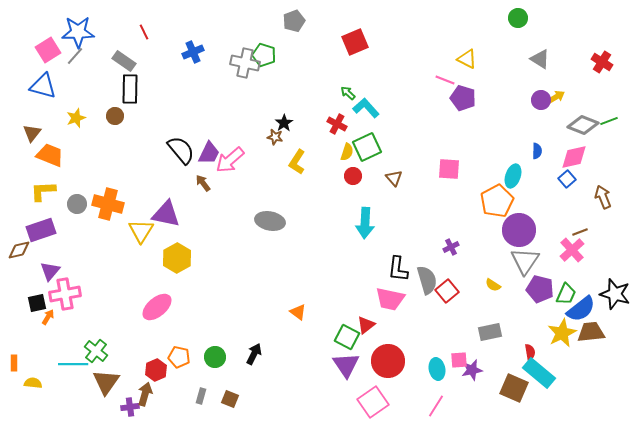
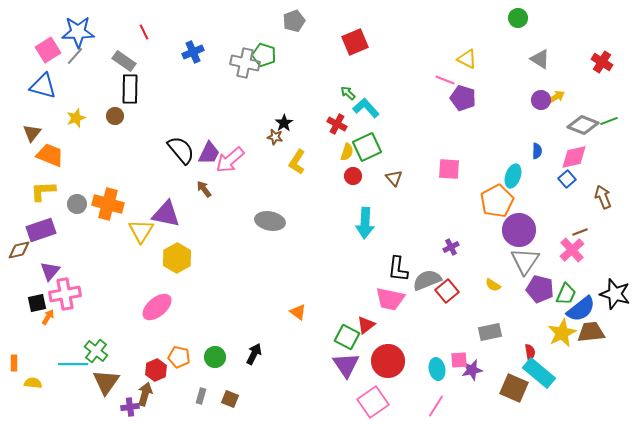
brown arrow at (203, 183): moved 1 px right, 6 px down
gray semicircle at (427, 280): rotated 96 degrees counterclockwise
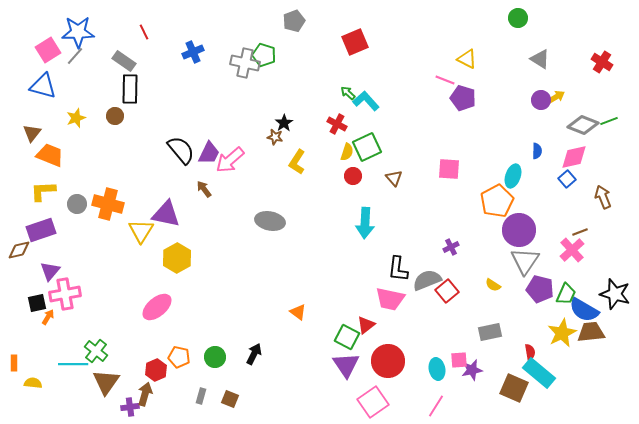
cyan L-shape at (366, 108): moved 7 px up
blue semicircle at (581, 309): moved 3 px right, 1 px down; rotated 68 degrees clockwise
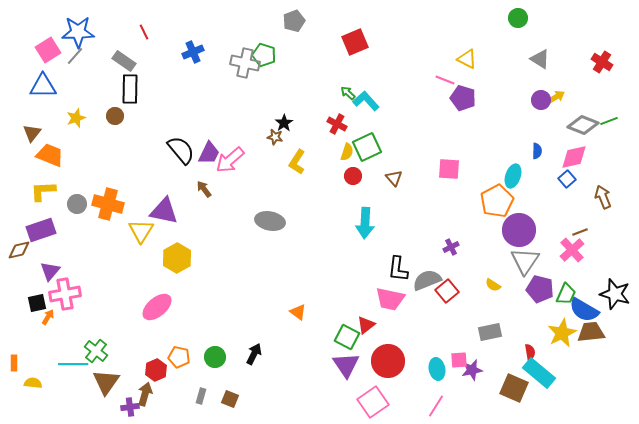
blue triangle at (43, 86): rotated 16 degrees counterclockwise
purple triangle at (166, 214): moved 2 px left, 3 px up
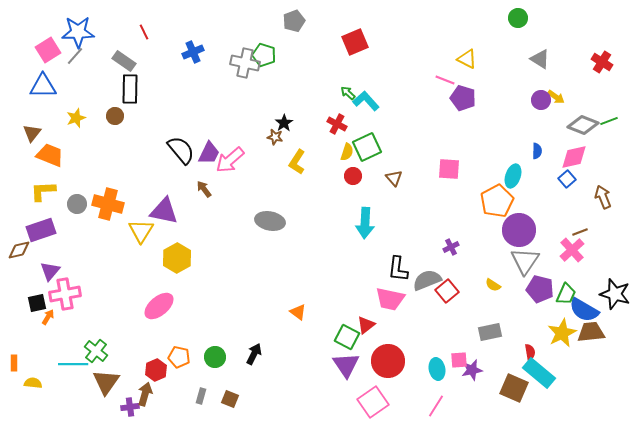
yellow arrow at (556, 97): rotated 66 degrees clockwise
pink ellipse at (157, 307): moved 2 px right, 1 px up
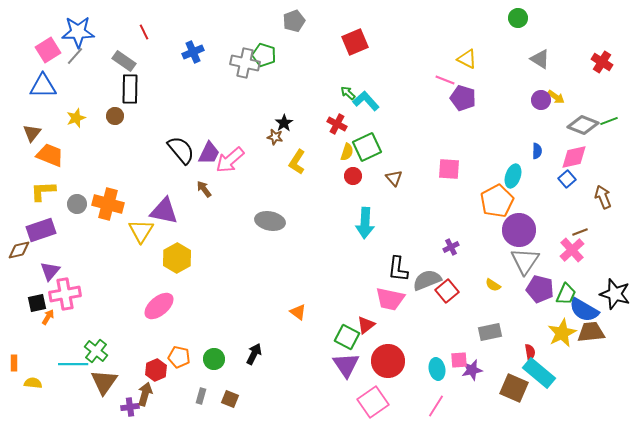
green circle at (215, 357): moved 1 px left, 2 px down
brown triangle at (106, 382): moved 2 px left
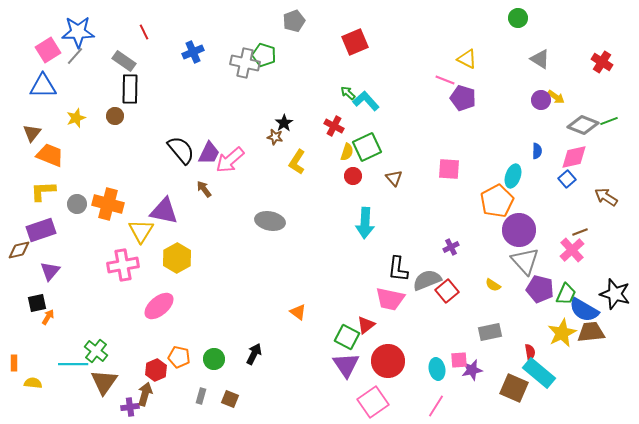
red cross at (337, 124): moved 3 px left, 2 px down
brown arrow at (603, 197): moved 3 px right; rotated 35 degrees counterclockwise
gray triangle at (525, 261): rotated 16 degrees counterclockwise
pink cross at (65, 294): moved 58 px right, 29 px up
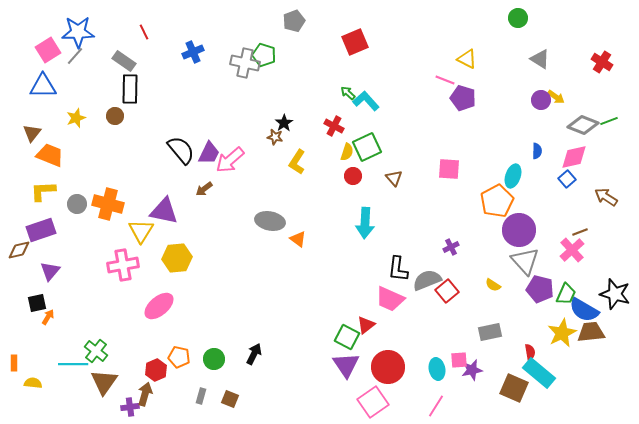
brown arrow at (204, 189): rotated 90 degrees counterclockwise
yellow hexagon at (177, 258): rotated 24 degrees clockwise
pink trapezoid at (390, 299): rotated 12 degrees clockwise
orange triangle at (298, 312): moved 73 px up
red circle at (388, 361): moved 6 px down
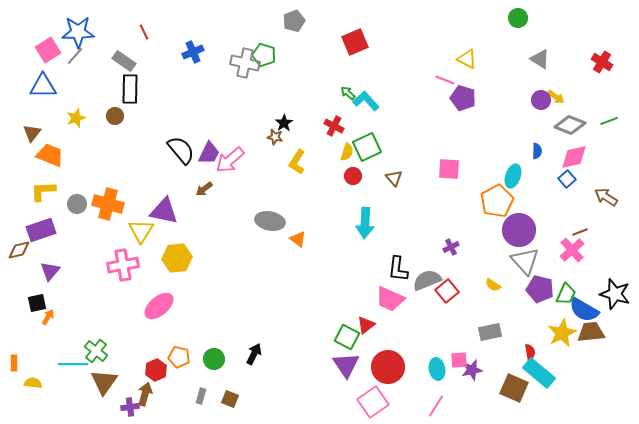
gray diamond at (583, 125): moved 13 px left
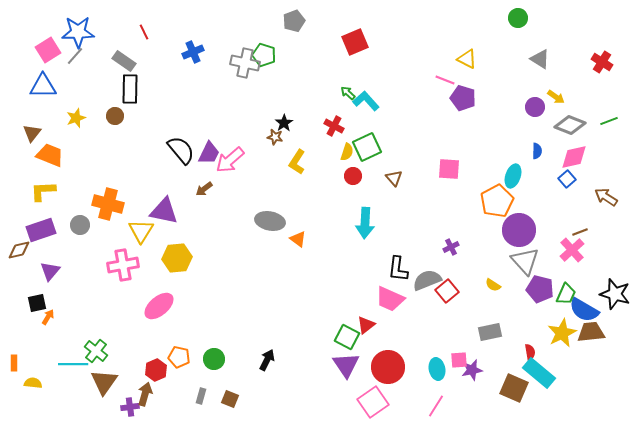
purple circle at (541, 100): moved 6 px left, 7 px down
gray circle at (77, 204): moved 3 px right, 21 px down
black arrow at (254, 354): moved 13 px right, 6 px down
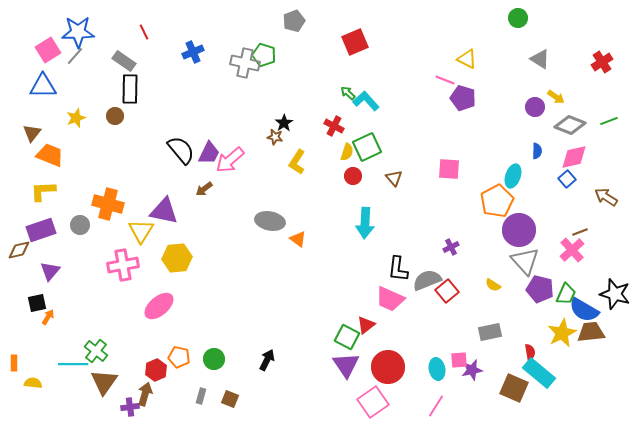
red cross at (602, 62): rotated 25 degrees clockwise
